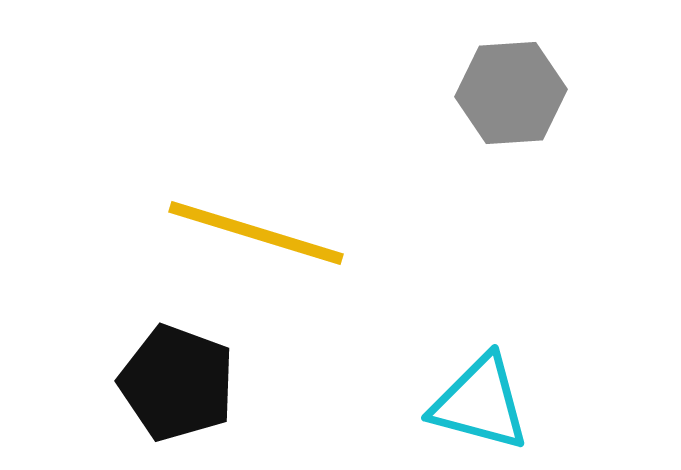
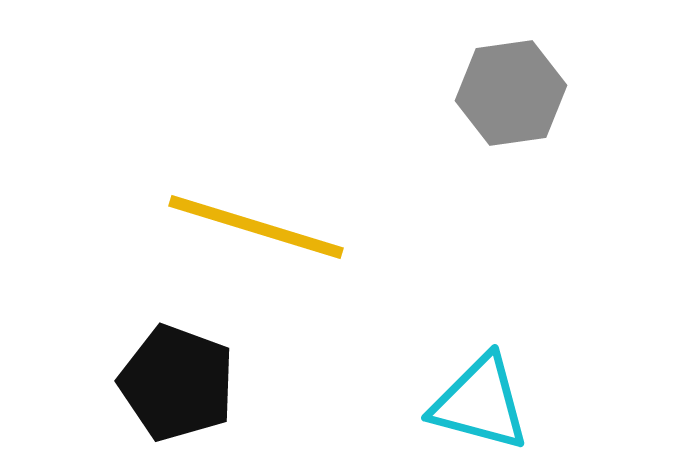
gray hexagon: rotated 4 degrees counterclockwise
yellow line: moved 6 px up
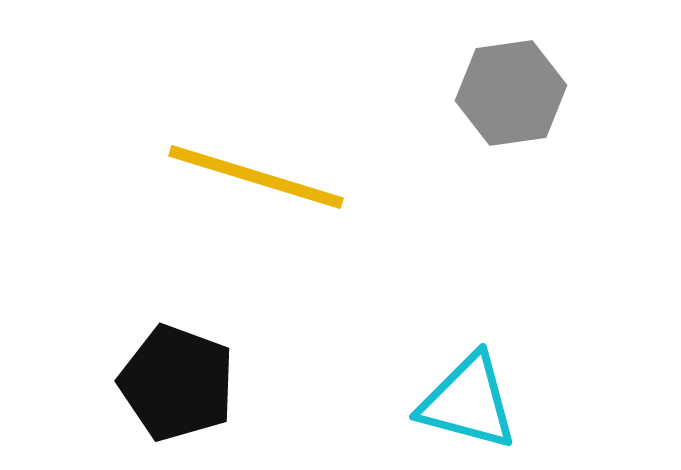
yellow line: moved 50 px up
cyan triangle: moved 12 px left, 1 px up
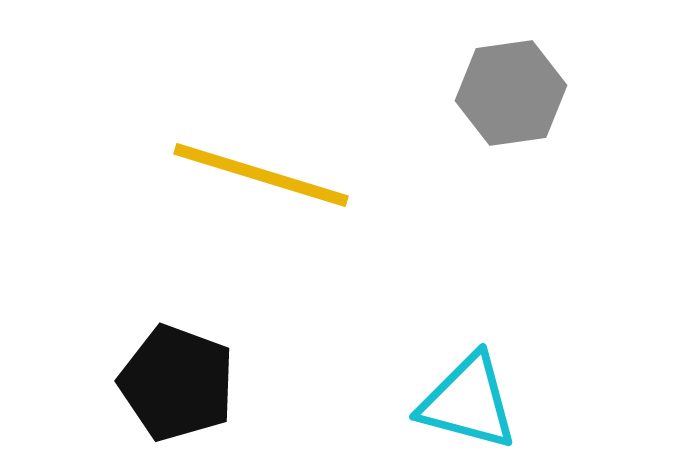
yellow line: moved 5 px right, 2 px up
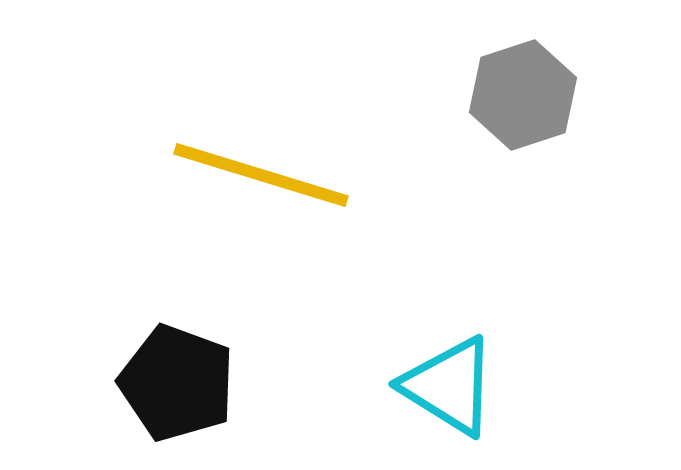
gray hexagon: moved 12 px right, 2 px down; rotated 10 degrees counterclockwise
cyan triangle: moved 19 px left, 16 px up; rotated 17 degrees clockwise
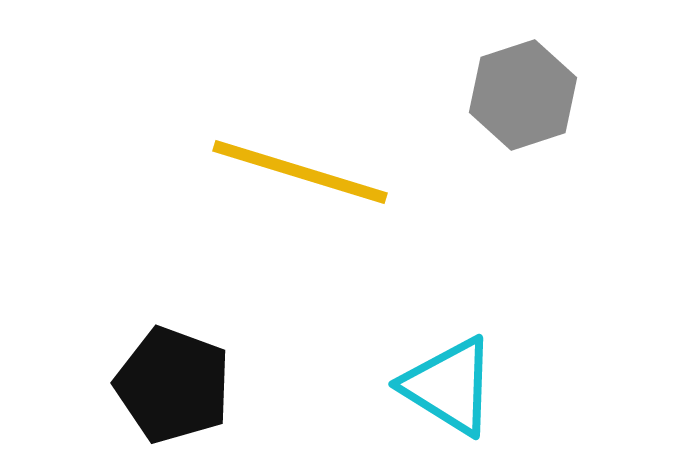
yellow line: moved 39 px right, 3 px up
black pentagon: moved 4 px left, 2 px down
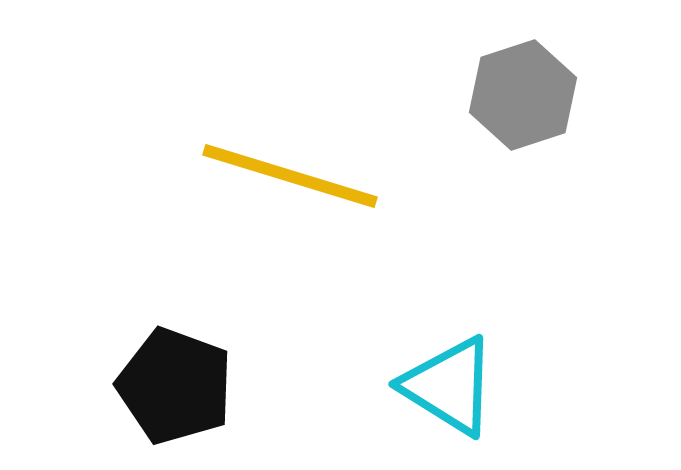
yellow line: moved 10 px left, 4 px down
black pentagon: moved 2 px right, 1 px down
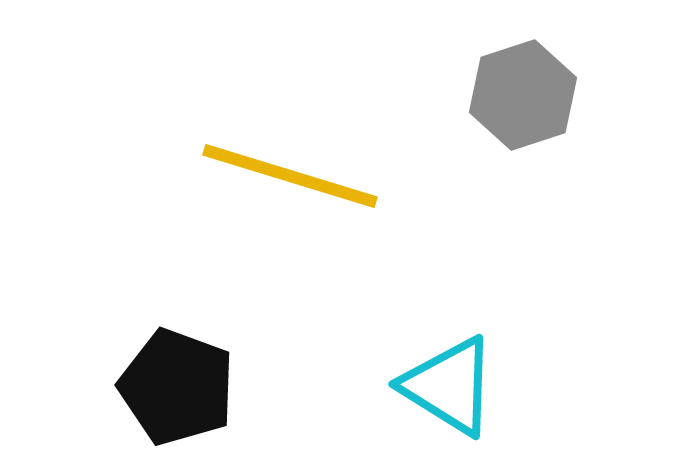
black pentagon: moved 2 px right, 1 px down
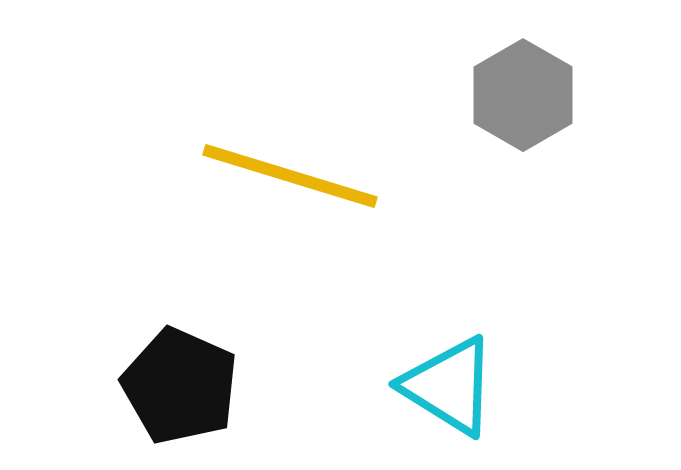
gray hexagon: rotated 12 degrees counterclockwise
black pentagon: moved 3 px right, 1 px up; rotated 4 degrees clockwise
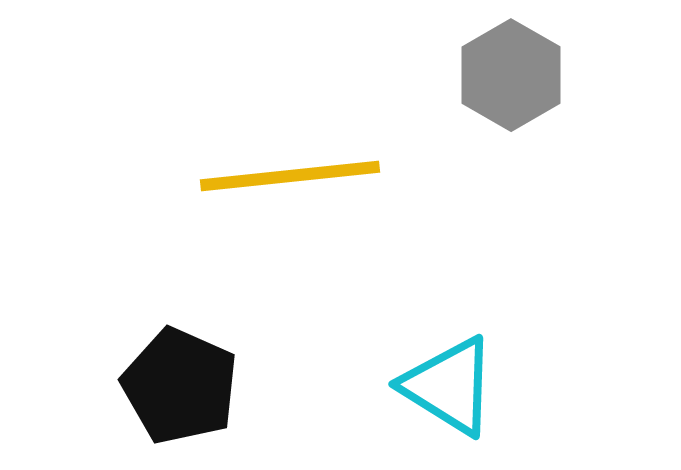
gray hexagon: moved 12 px left, 20 px up
yellow line: rotated 23 degrees counterclockwise
